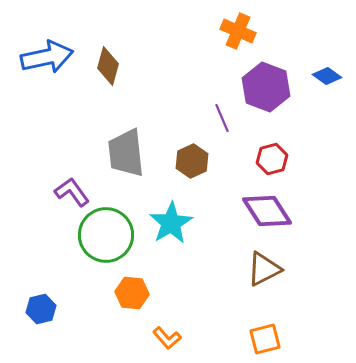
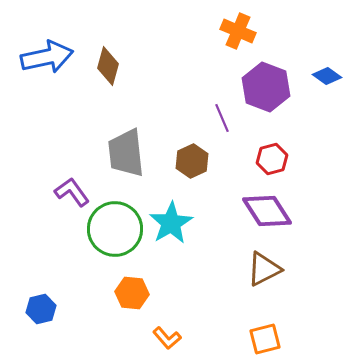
green circle: moved 9 px right, 6 px up
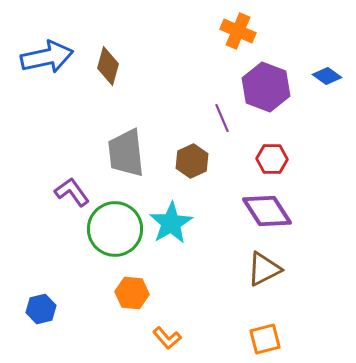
red hexagon: rotated 16 degrees clockwise
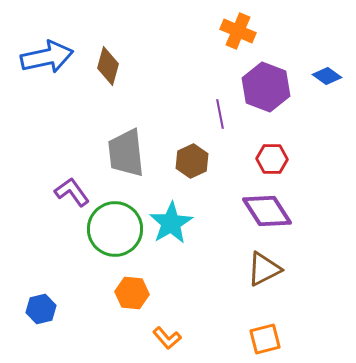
purple line: moved 2 px left, 4 px up; rotated 12 degrees clockwise
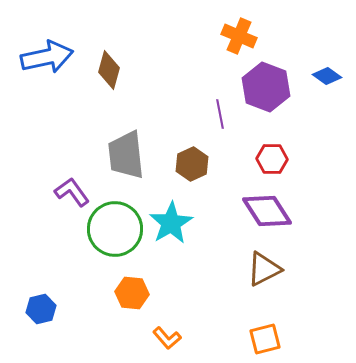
orange cross: moved 1 px right, 5 px down
brown diamond: moved 1 px right, 4 px down
gray trapezoid: moved 2 px down
brown hexagon: moved 3 px down
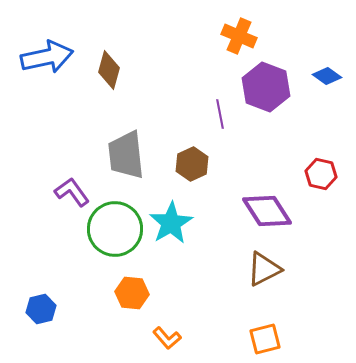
red hexagon: moved 49 px right, 15 px down; rotated 12 degrees clockwise
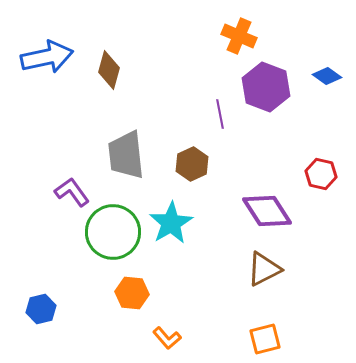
green circle: moved 2 px left, 3 px down
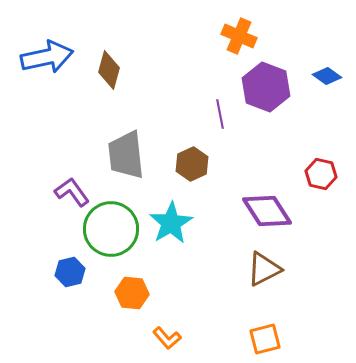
green circle: moved 2 px left, 3 px up
blue hexagon: moved 29 px right, 37 px up
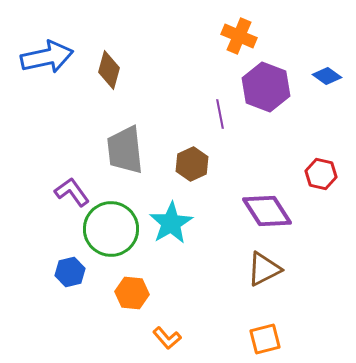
gray trapezoid: moved 1 px left, 5 px up
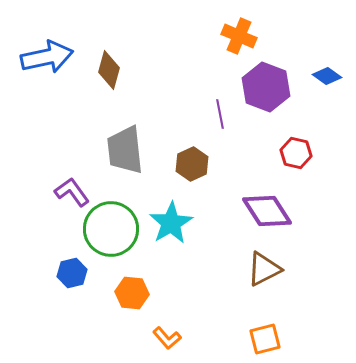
red hexagon: moved 25 px left, 21 px up
blue hexagon: moved 2 px right, 1 px down
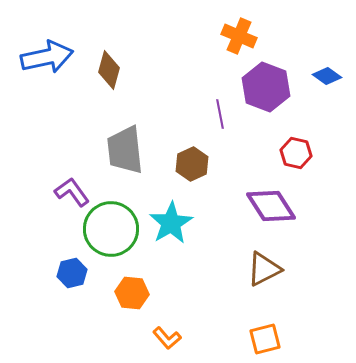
purple diamond: moved 4 px right, 5 px up
